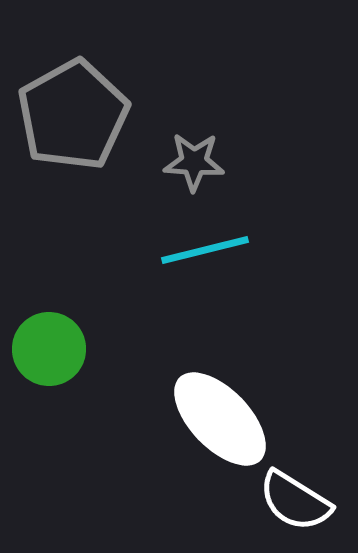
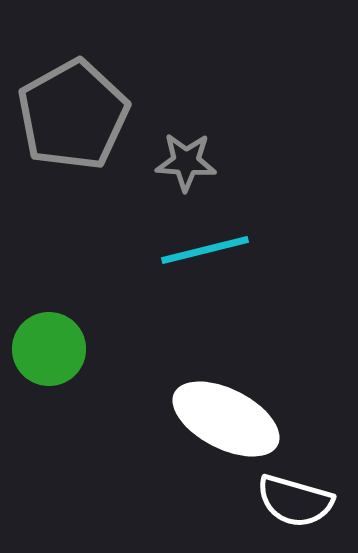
gray star: moved 8 px left
white ellipse: moved 6 px right; rotated 19 degrees counterclockwise
white semicircle: rotated 16 degrees counterclockwise
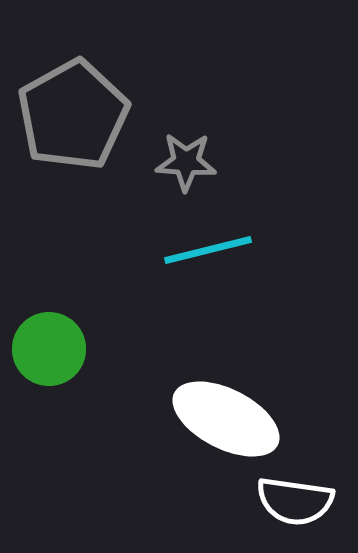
cyan line: moved 3 px right
white semicircle: rotated 8 degrees counterclockwise
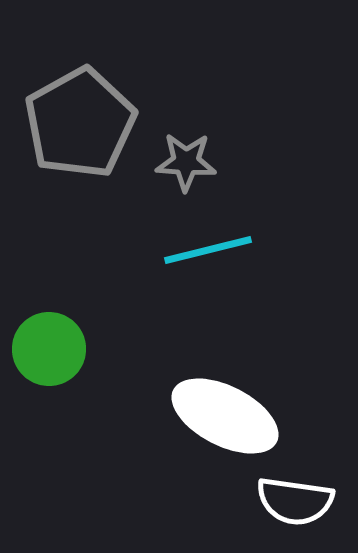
gray pentagon: moved 7 px right, 8 px down
white ellipse: moved 1 px left, 3 px up
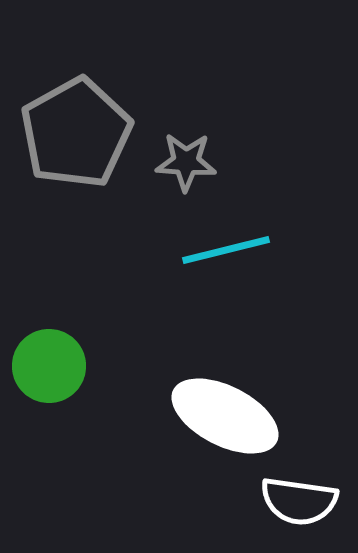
gray pentagon: moved 4 px left, 10 px down
cyan line: moved 18 px right
green circle: moved 17 px down
white semicircle: moved 4 px right
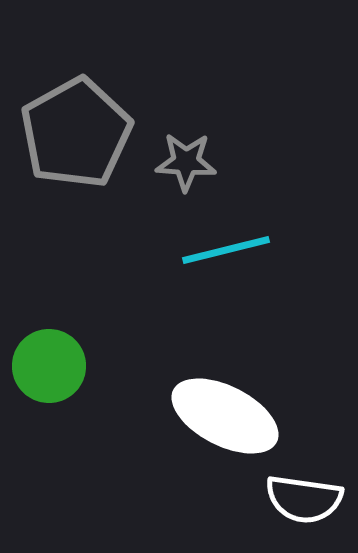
white semicircle: moved 5 px right, 2 px up
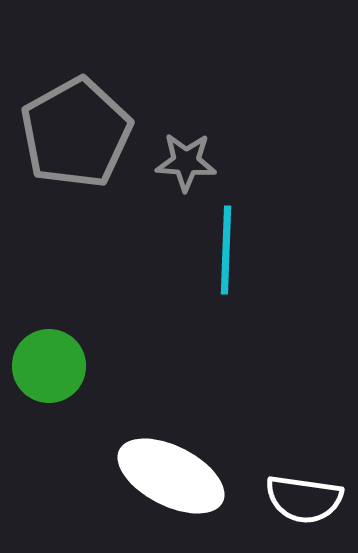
cyan line: rotated 74 degrees counterclockwise
white ellipse: moved 54 px left, 60 px down
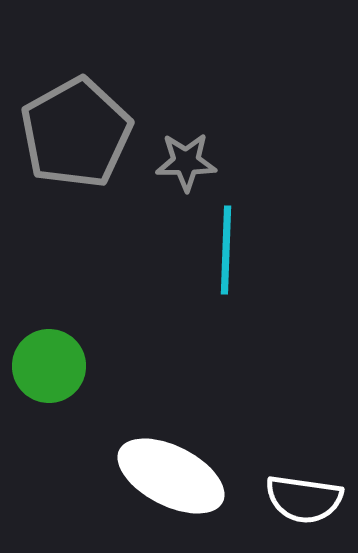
gray star: rotated 4 degrees counterclockwise
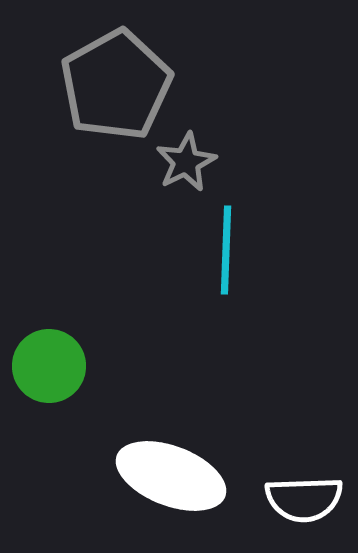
gray pentagon: moved 40 px right, 48 px up
gray star: rotated 26 degrees counterclockwise
white ellipse: rotated 6 degrees counterclockwise
white semicircle: rotated 10 degrees counterclockwise
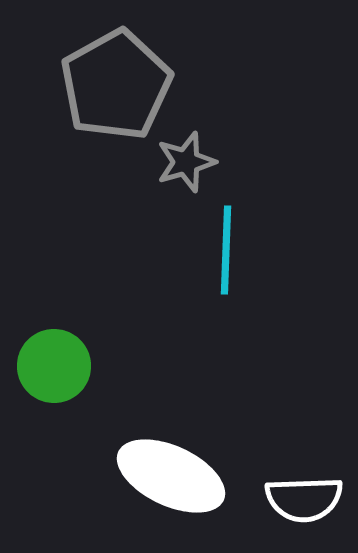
gray star: rotated 10 degrees clockwise
green circle: moved 5 px right
white ellipse: rotated 4 degrees clockwise
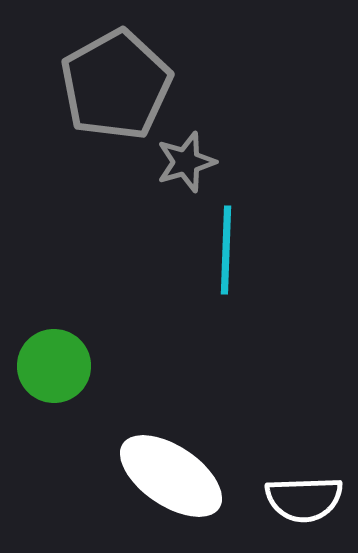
white ellipse: rotated 9 degrees clockwise
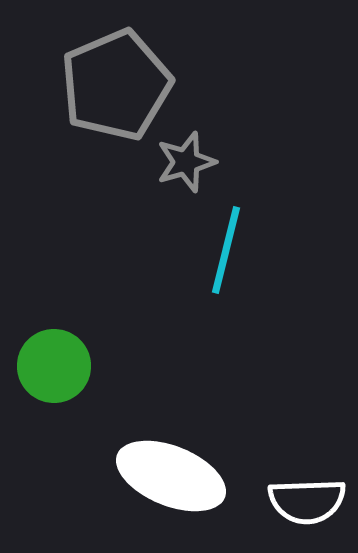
gray pentagon: rotated 6 degrees clockwise
cyan line: rotated 12 degrees clockwise
white ellipse: rotated 12 degrees counterclockwise
white semicircle: moved 3 px right, 2 px down
